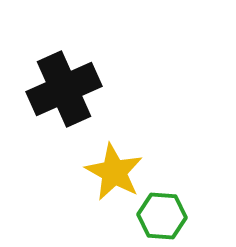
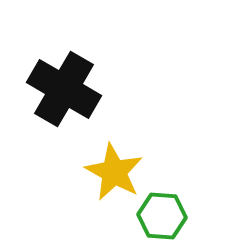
black cross: rotated 36 degrees counterclockwise
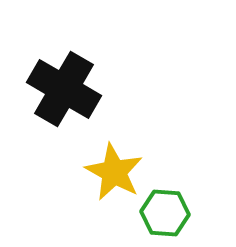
green hexagon: moved 3 px right, 3 px up
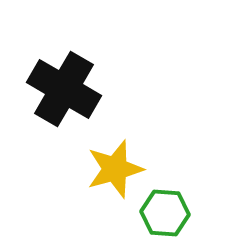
yellow star: moved 1 px right, 3 px up; rotated 28 degrees clockwise
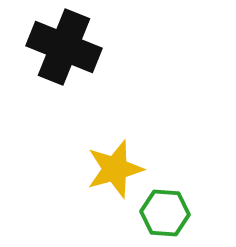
black cross: moved 42 px up; rotated 8 degrees counterclockwise
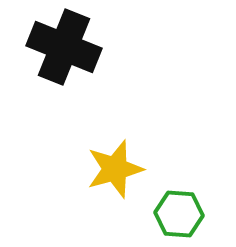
green hexagon: moved 14 px right, 1 px down
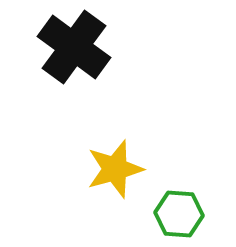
black cross: moved 10 px right; rotated 14 degrees clockwise
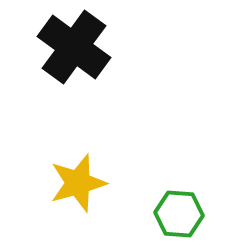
yellow star: moved 37 px left, 14 px down
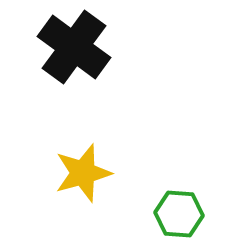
yellow star: moved 5 px right, 10 px up
